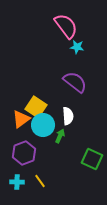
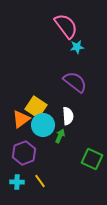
cyan star: rotated 16 degrees counterclockwise
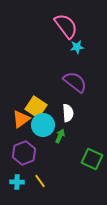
white semicircle: moved 3 px up
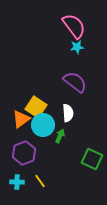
pink semicircle: moved 8 px right
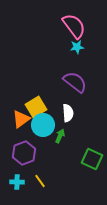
yellow square: rotated 25 degrees clockwise
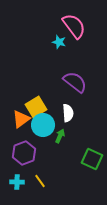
cyan star: moved 18 px left, 5 px up; rotated 24 degrees clockwise
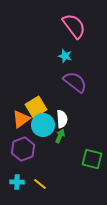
cyan star: moved 6 px right, 14 px down
white semicircle: moved 6 px left, 6 px down
purple hexagon: moved 1 px left, 4 px up
green square: rotated 10 degrees counterclockwise
yellow line: moved 3 px down; rotated 16 degrees counterclockwise
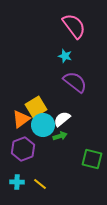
white semicircle: rotated 126 degrees counterclockwise
green arrow: rotated 48 degrees clockwise
